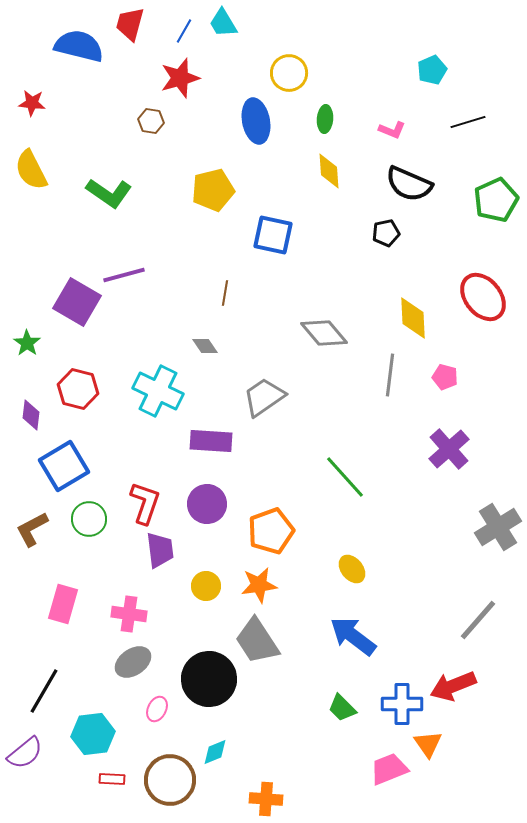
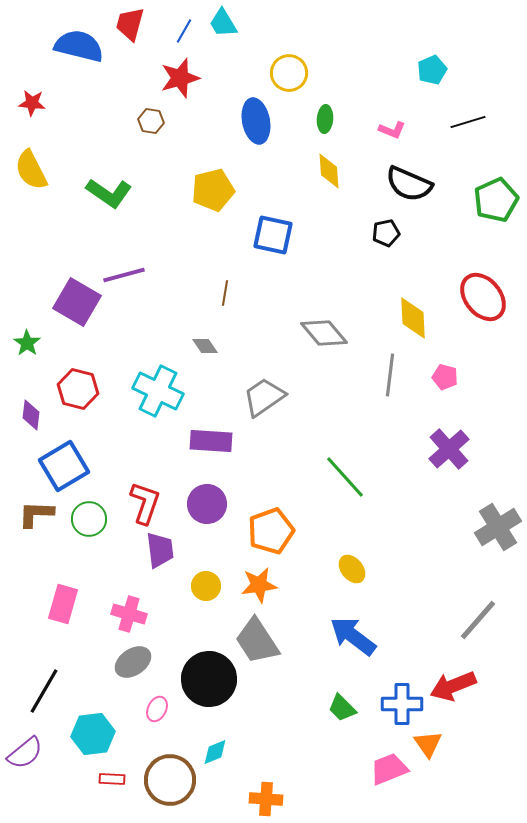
brown L-shape at (32, 529): moved 4 px right, 15 px up; rotated 30 degrees clockwise
pink cross at (129, 614): rotated 8 degrees clockwise
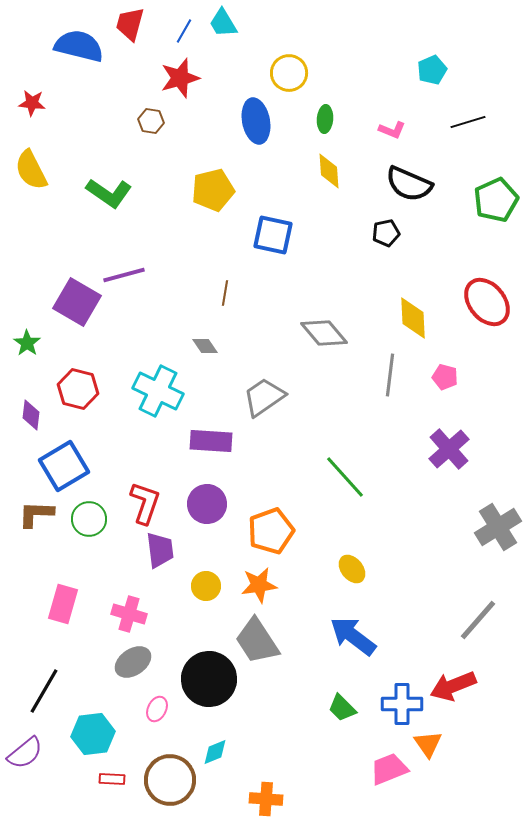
red ellipse at (483, 297): moved 4 px right, 5 px down
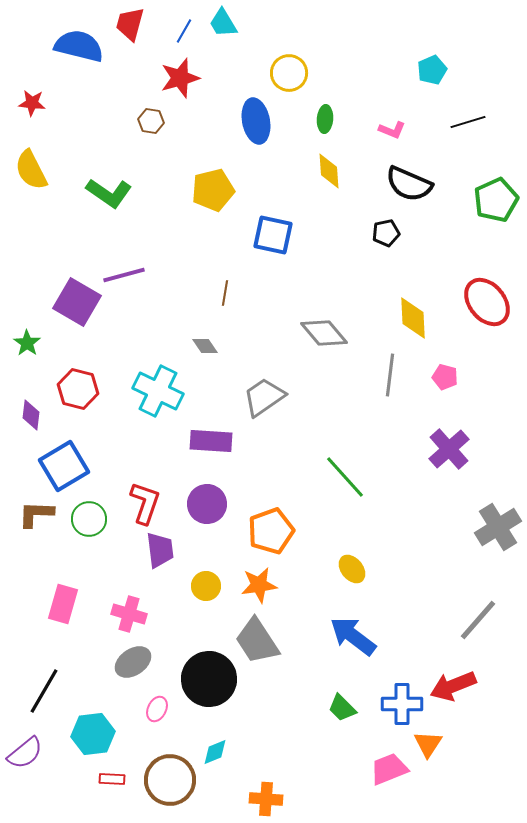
orange triangle at (428, 744): rotated 8 degrees clockwise
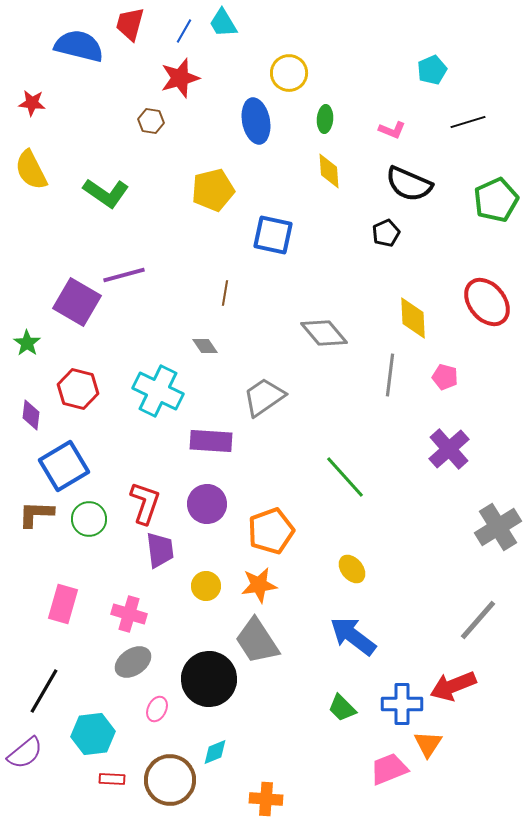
green L-shape at (109, 193): moved 3 px left
black pentagon at (386, 233): rotated 12 degrees counterclockwise
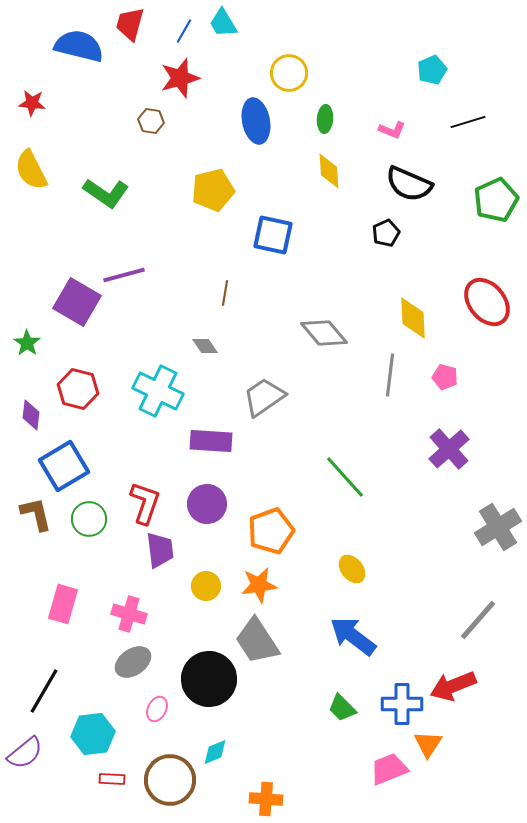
brown L-shape at (36, 514): rotated 75 degrees clockwise
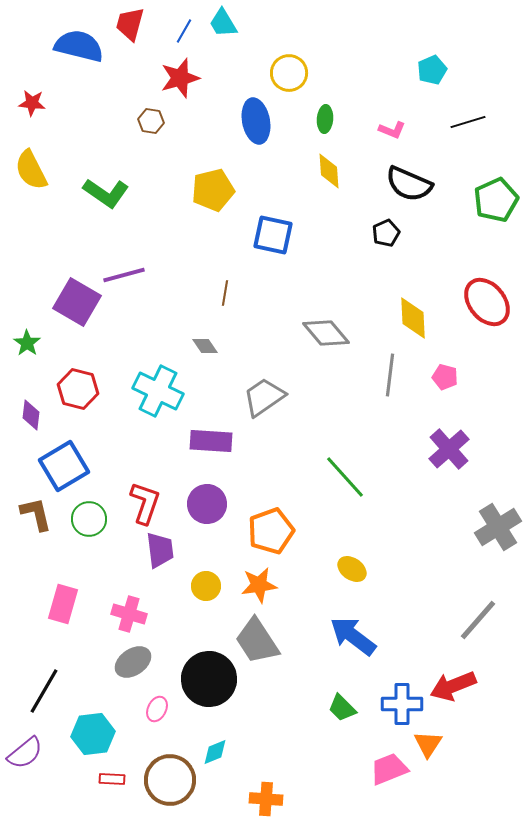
gray diamond at (324, 333): moved 2 px right
yellow ellipse at (352, 569): rotated 16 degrees counterclockwise
